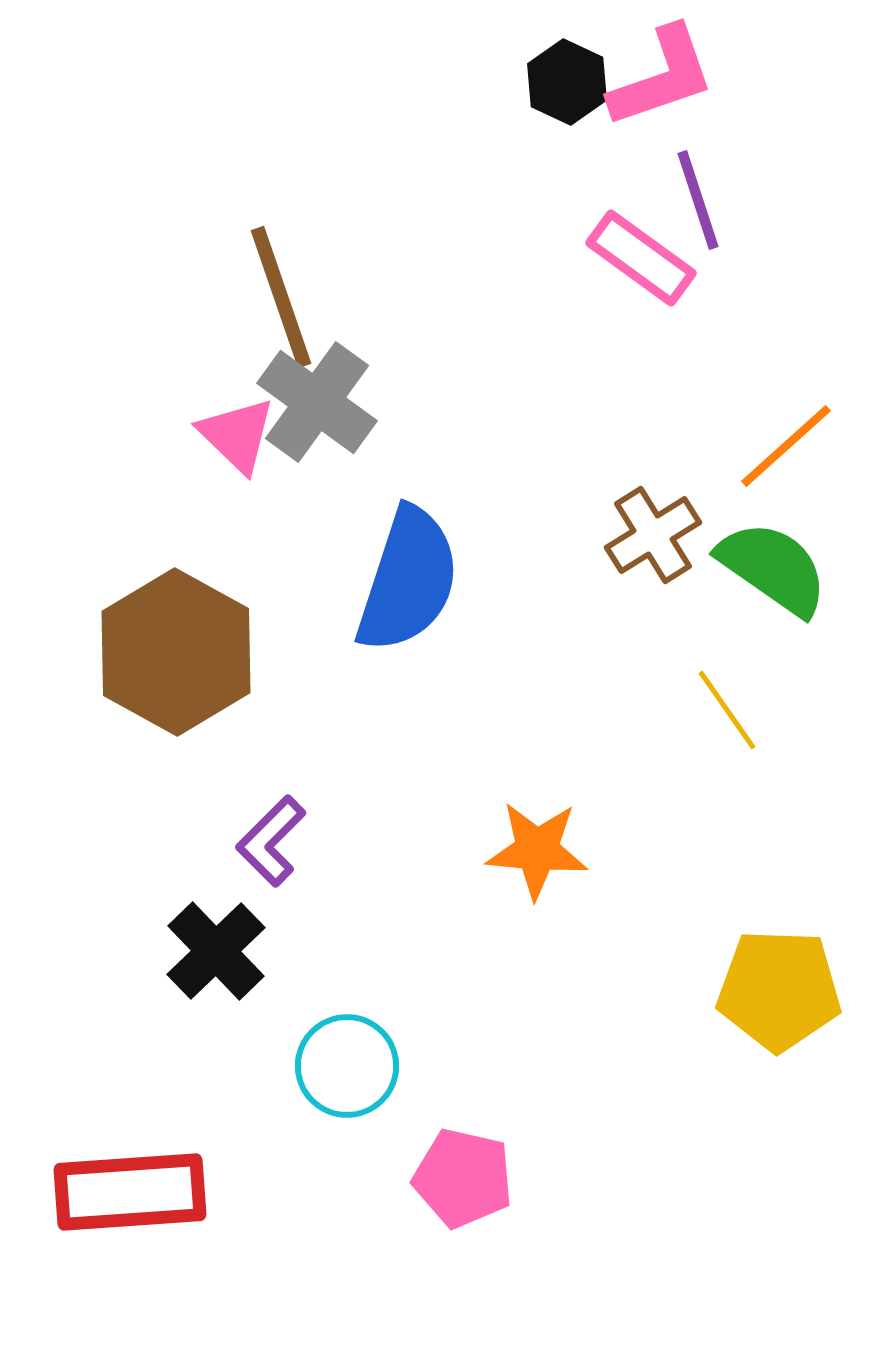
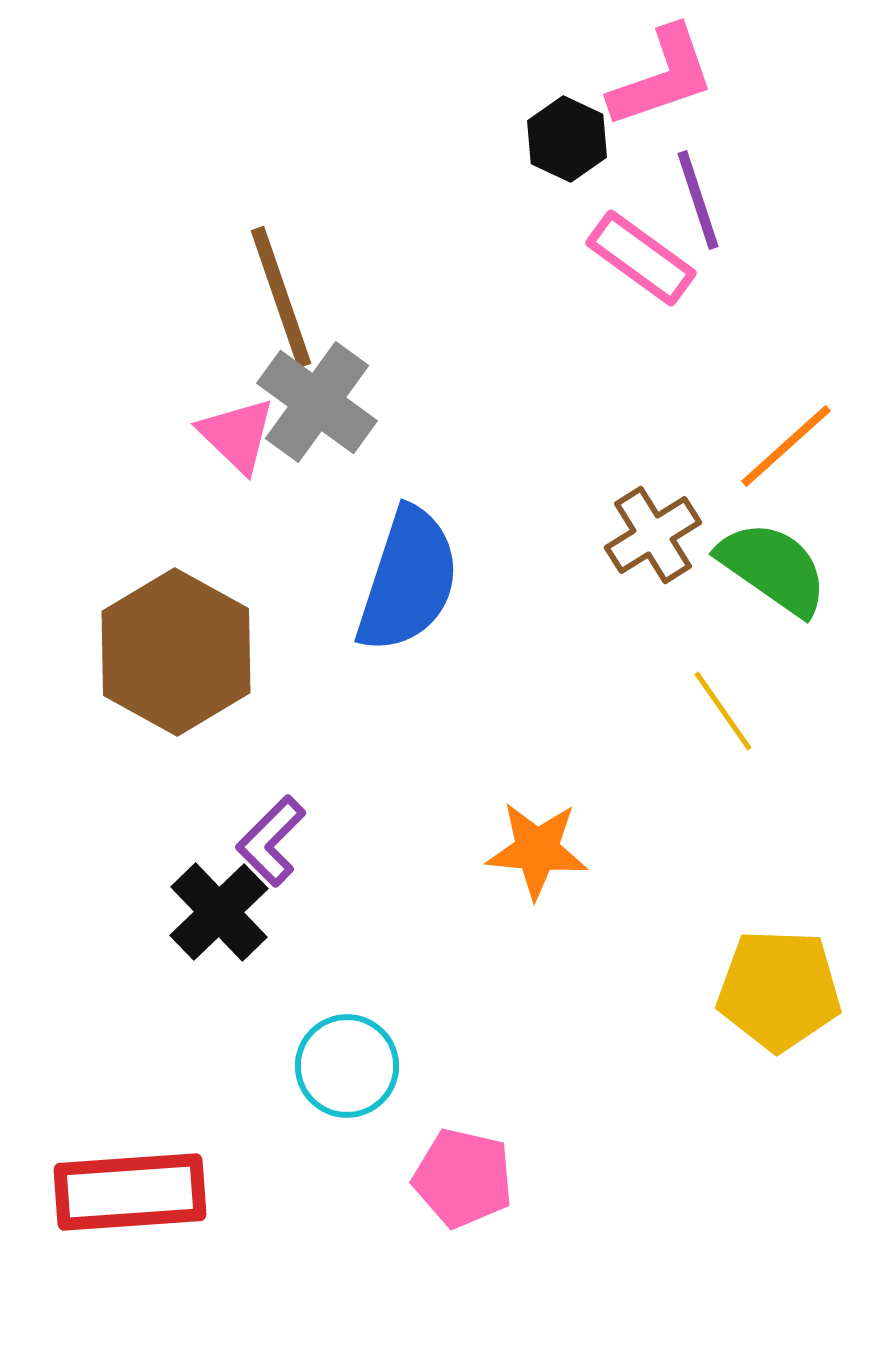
black hexagon: moved 57 px down
yellow line: moved 4 px left, 1 px down
black cross: moved 3 px right, 39 px up
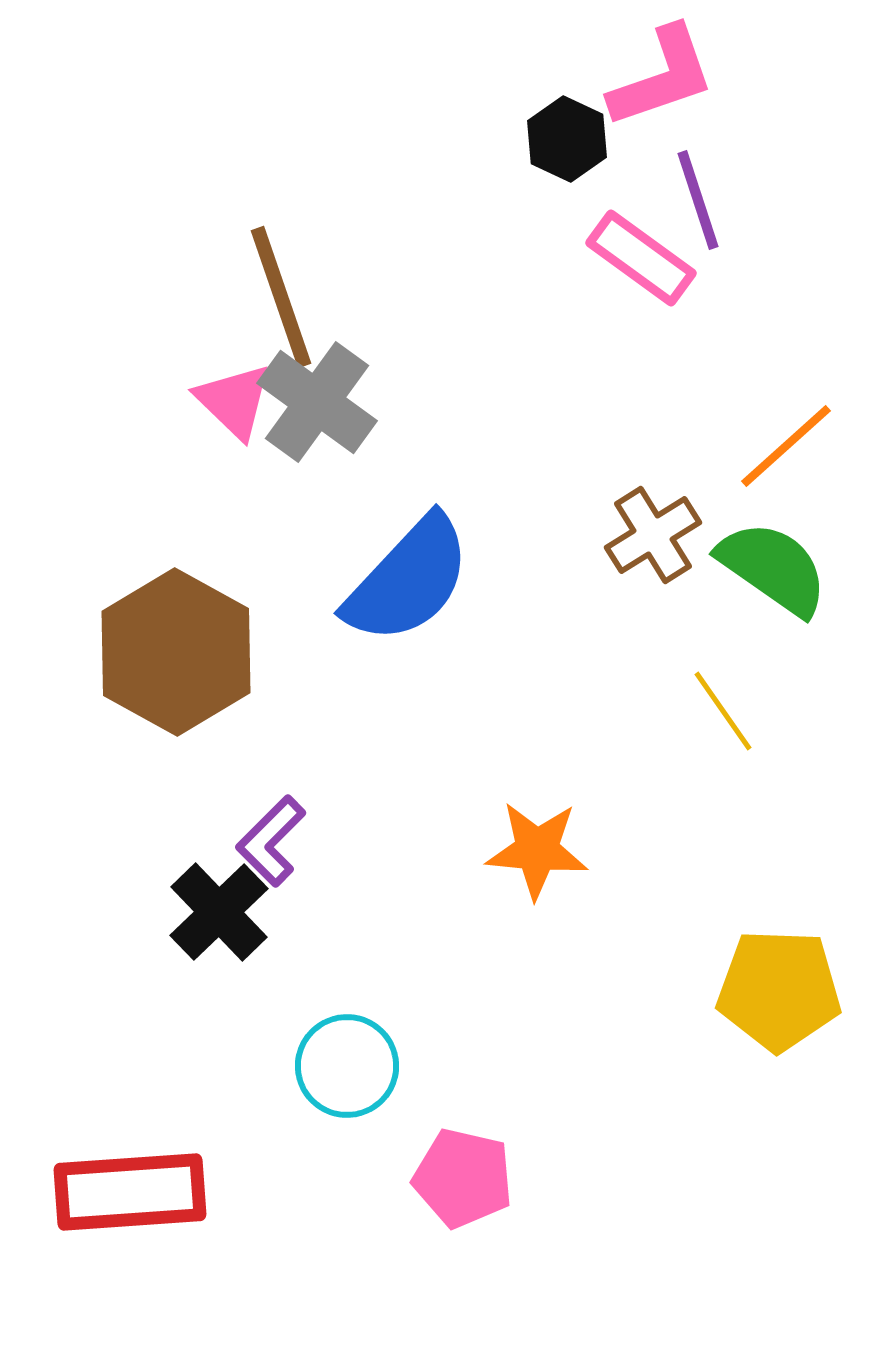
pink triangle: moved 3 px left, 34 px up
blue semicircle: rotated 25 degrees clockwise
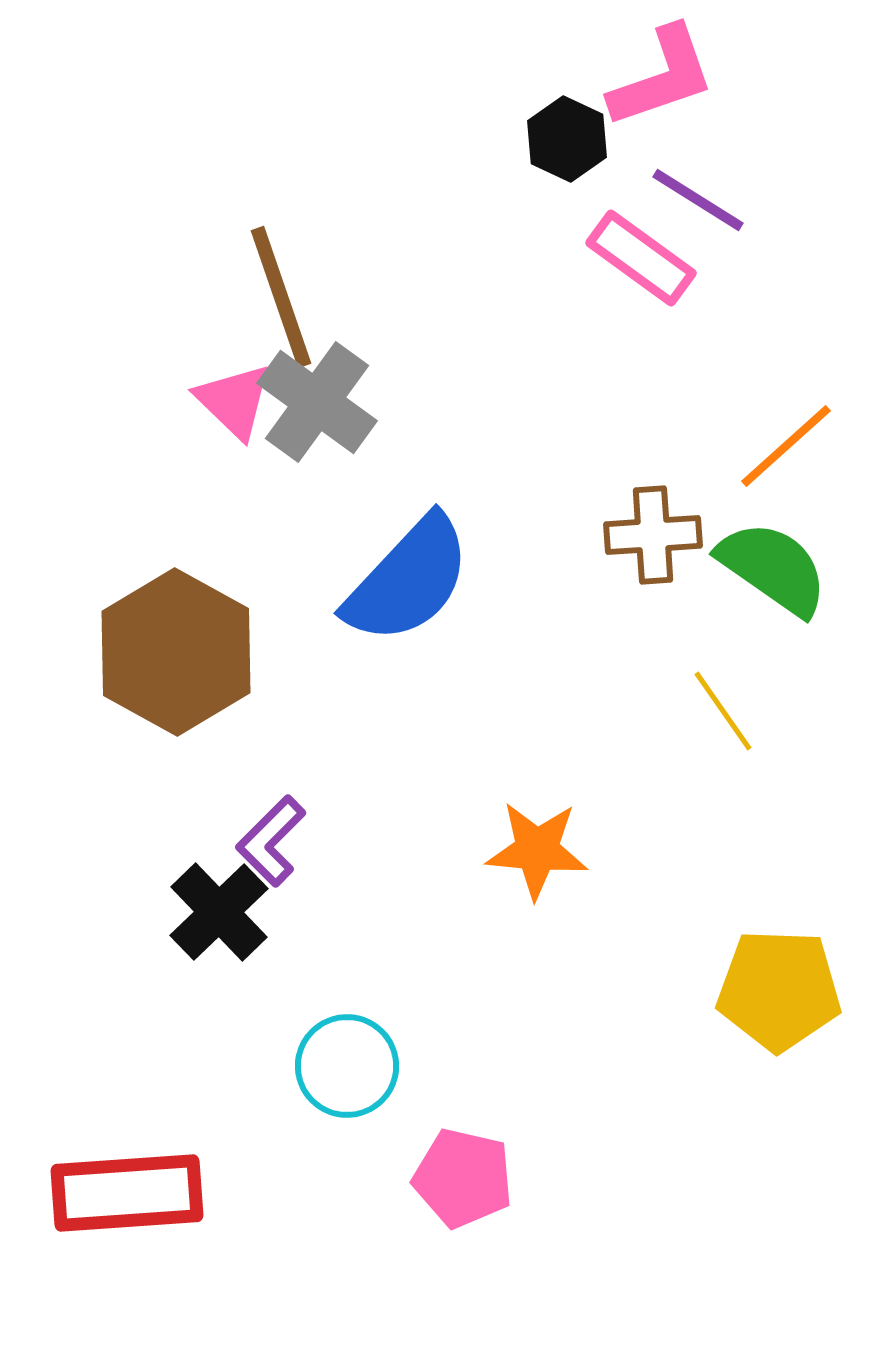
purple line: rotated 40 degrees counterclockwise
brown cross: rotated 28 degrees clockwise
red rectangle: moved 3 px left, 1 px down
